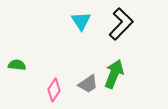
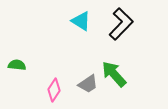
cyan triangle: rotated 25 degrees counterclockwise
green arrow: rotated 64 degrees counterclockwise
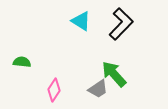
green semicircle: moved 5 px right, 3 px up
gray trapezoid: moved 10 px right, 5 px down
